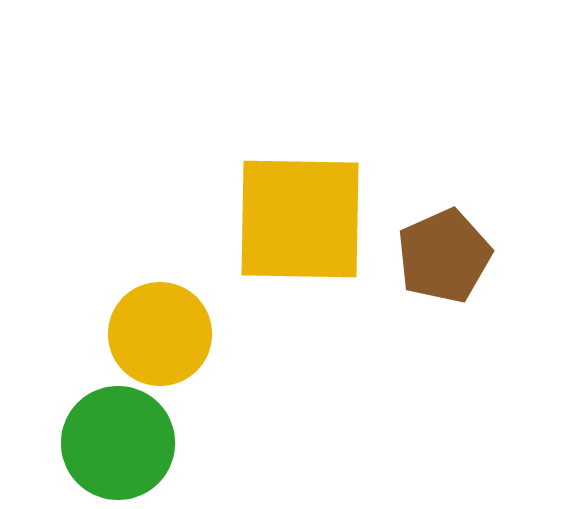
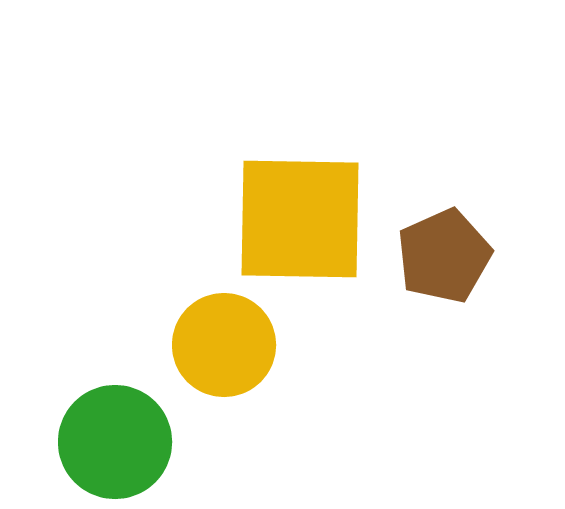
yellow circle: moved 64 px right, 11 px down
green circle: moved 3 px left, 1 px up
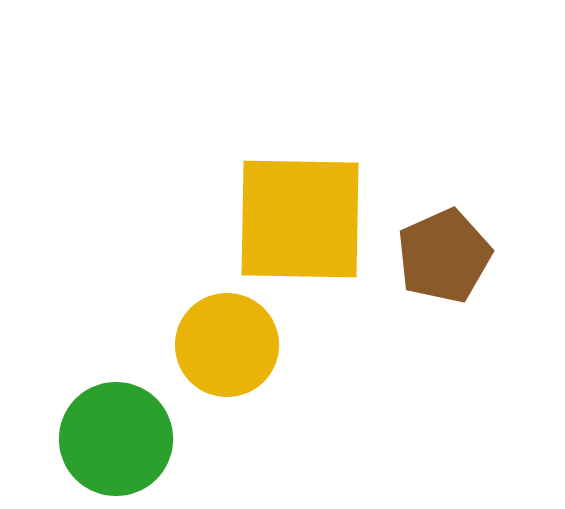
yellow circle: moved 3 px right
green circle: moved 1 px right, 3 px up
